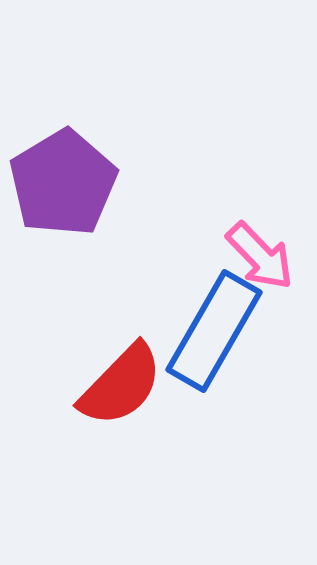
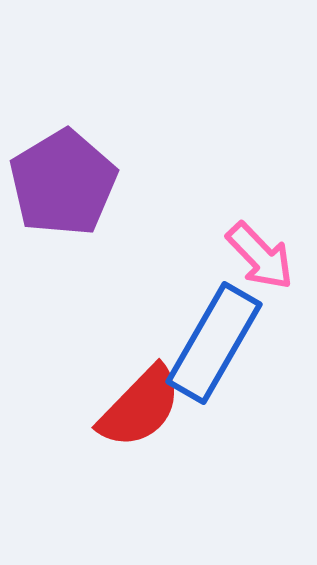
blue rectangle: moved 12 px down
red semicircle: moved 19 px right, 22 px down
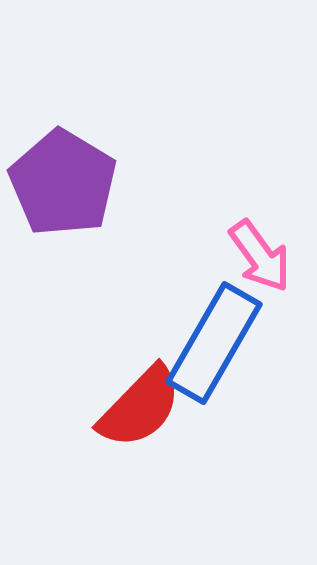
purple pentagon: rotated 10 degrees counterclockwise
pink arrow: rotated 8 degrees clockwise
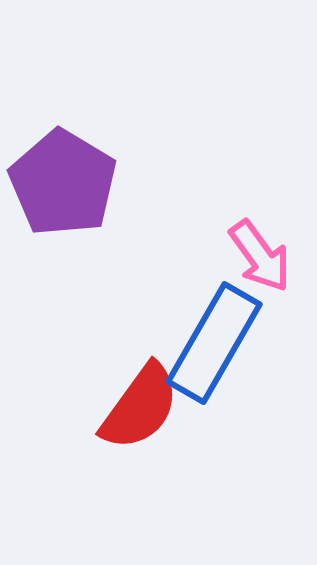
red semicircle: rotated 8 degrees counterclockwise
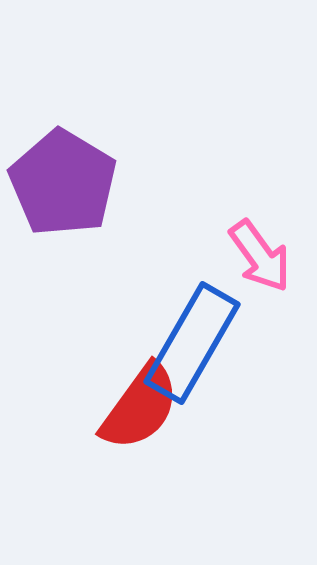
blue rectangle: moved 22 px left
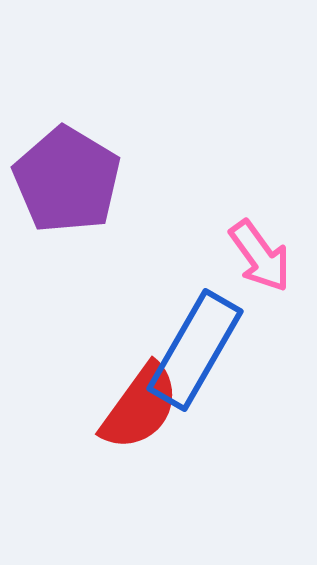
purple pentagon: moved 4 px right, 3 px up
blue rectangle: moved 3 px right, 7 px down
